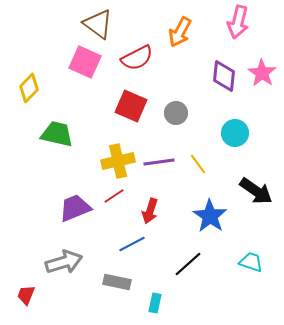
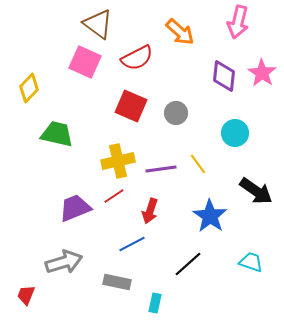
orange arrow: rotated 76 degrees counterclockwise
purple line: moved 2 px right, 7 px down
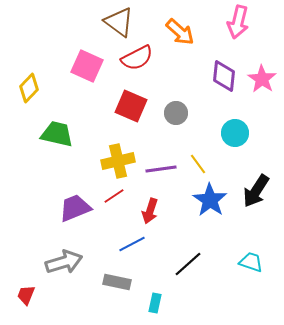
brown triangle: moved 21 px right, 2 px up
pink square: moved 2 px right, 4 px down
pink star: moved 6 px down
black arrow: rotated 88 degrees clockwise
blue star: moved 16 px up
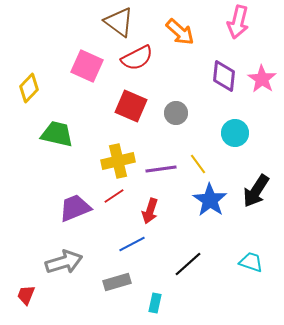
gray rectangle: rotated 28 degrees counterclockwise
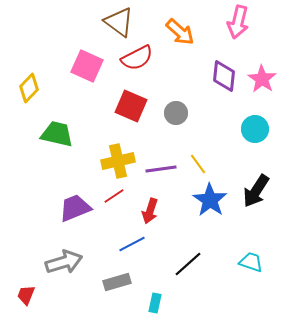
cyan circle: moved 20 px right, 4 px up
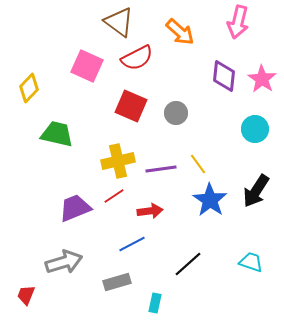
red arrow: rotated 115 degrees counterclockwise
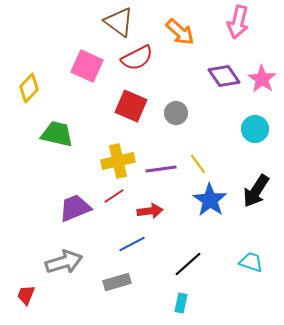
purple diamond: rotated 40 degrees counterclockwise
cyan rectangle: moved 26 px right
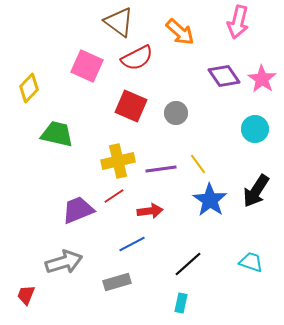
purple trapezoid: moved 3 px right, 2 px down
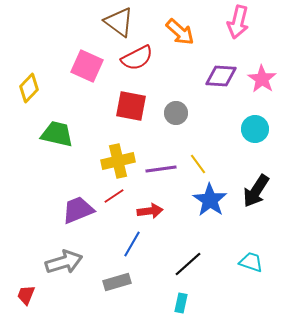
purple diamond: moved 3 px left; rotated 52 degrees counterclockwise
red square: rotated 12 degrees counterclockwise
blue line: rotated 32 degrees counterclockwise
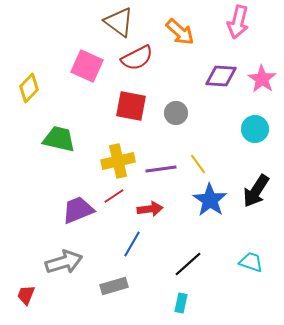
green trapezoid: moved 2 px right, 5 px down
red arrow: moved 2 px up
gray rectangle: moved 3 px left, 4 px down
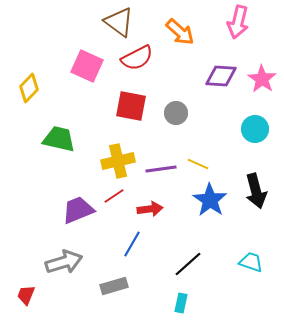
yellow line: rotated 30 degrees counterclockwise
black arrow: rotated 48 degrees counterclockwise
